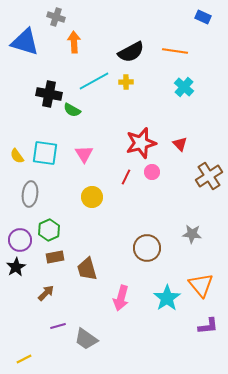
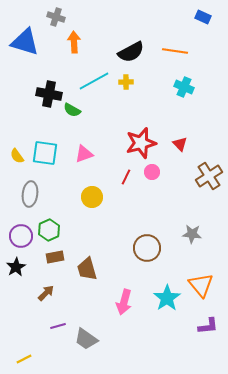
cyan cross: rotated 18 degrees counterclockwise
pink triangle: rotated 42 degrees clockwise
purple circle: moved 1 px right, 4 px up
pink arrow: moved 3 px right, 4 px down
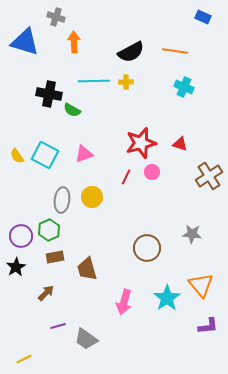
cyan line: rotated 28 degrees clockwise
red triangle: rotated 28 degrees counterclockwise
cyan square: moved 2 px down; rotated 20 degrees clockwise
gray ellipse: moved 32 px right, 6 px down
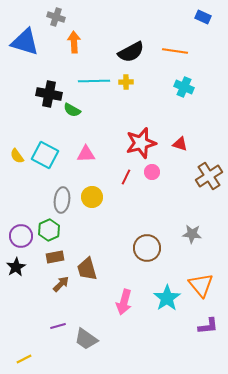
pink triangle: moved 2 px right; rotated 18 degrees clockwise
brown arrow: moved 15 px right, 9 px up
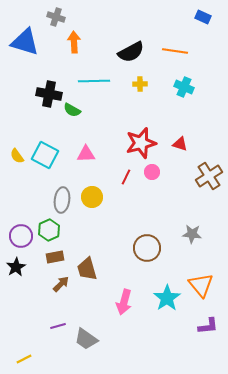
yellow cross: moved 14 px right, 2 px down
